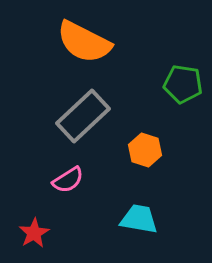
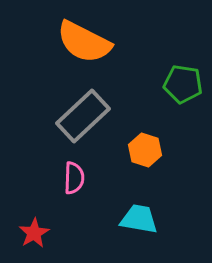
pink semicircle: moved 6 px right, 2 px up; rotated 56 degrees counterclockwise
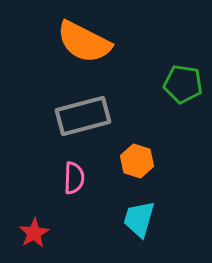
gray rectangle: rotated 28 degrees clockwise
orange hexagon: moved 8 px left, 11 px down
cyan trapezoid: rotated 84 degrees counterclockwise
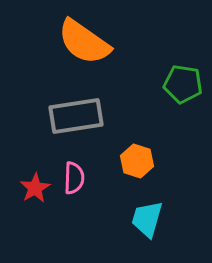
orange semicircle: rotated 8 degrees clockwise
gray rectangle: moved 7 px left; rotated 6 degrees clockwise
cyan trapezoid: moved 8 px right
red star: moved 1 px right, 45 px up
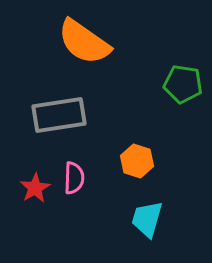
gray rectangle: moved 17 px left, 1 px up
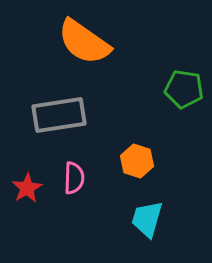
green pentagon: moved 1 px right, 5 px down
red star: moved 8 px left
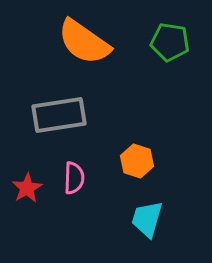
green pentagon: moved 14 px left, 47 px up
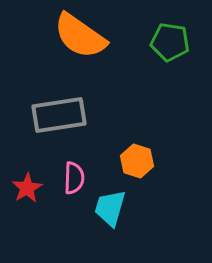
orange semicircle: moved 4 px left, 6 px up
cyan trapezoid: moved 37 px left, 11 px up
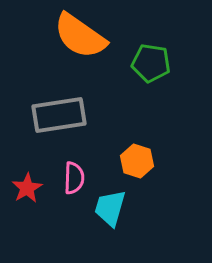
green pentagon: moved 19 px left, 21 px down
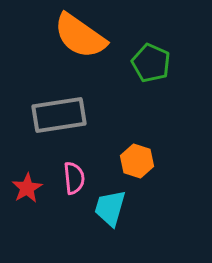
green pentagon: rotated 15 degrees clockwise
pink semicircle: rotated 8 degrees counterclockwise
